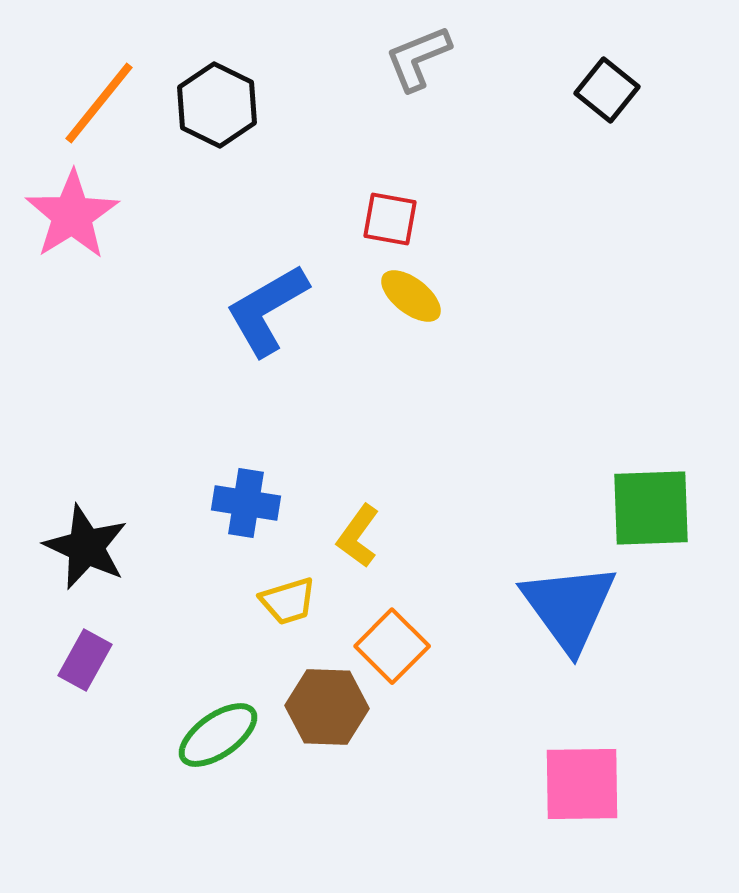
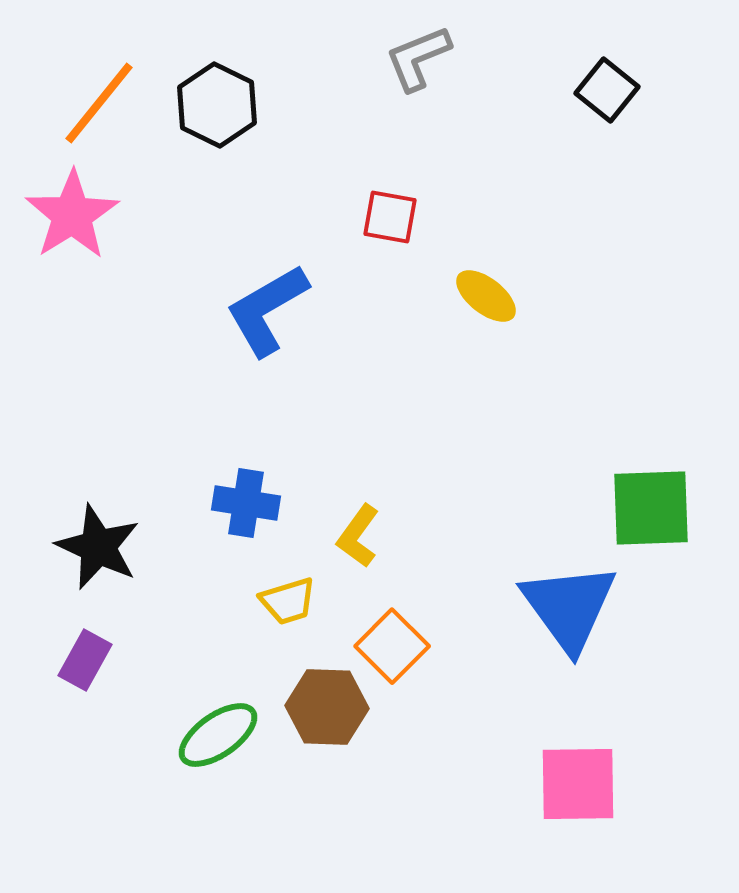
red square: moved 2 px up
yellow ellipse: moved 75 px right
black star: moved 12 px right
pink square: moved 4 px left
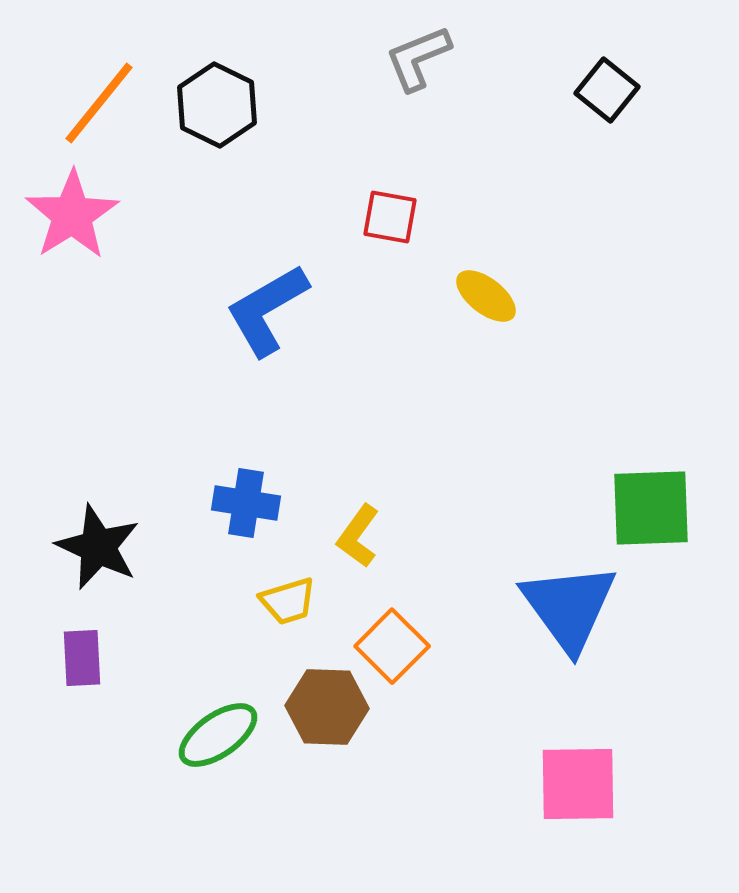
purple rectangle: moved 3 px left, 2 px up; rotated 32 degrees counterclockwise
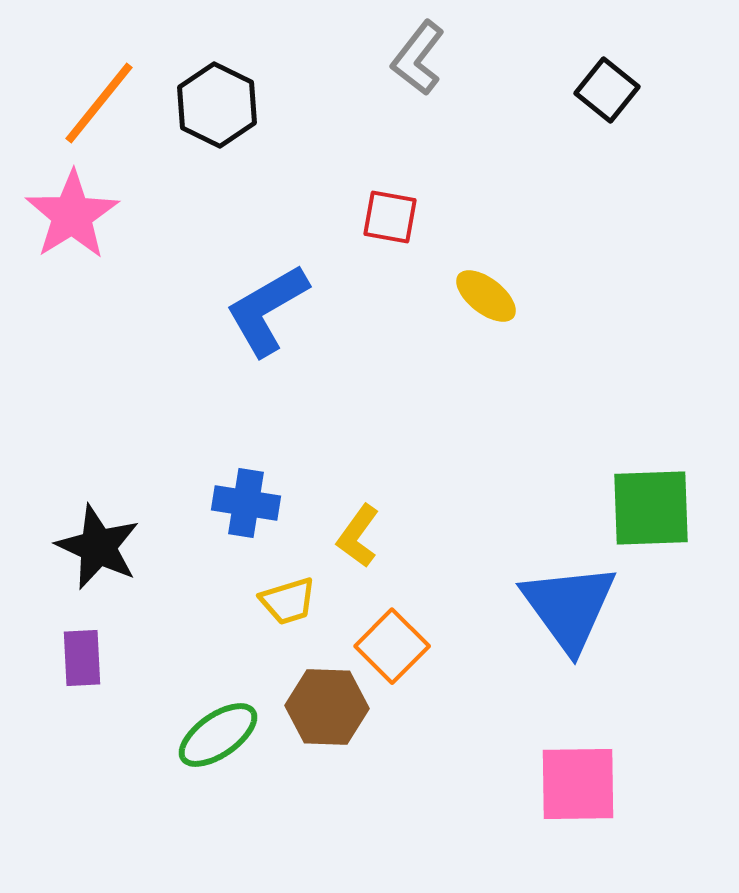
gray L-shape: rotated 30 degrees counterclockwise
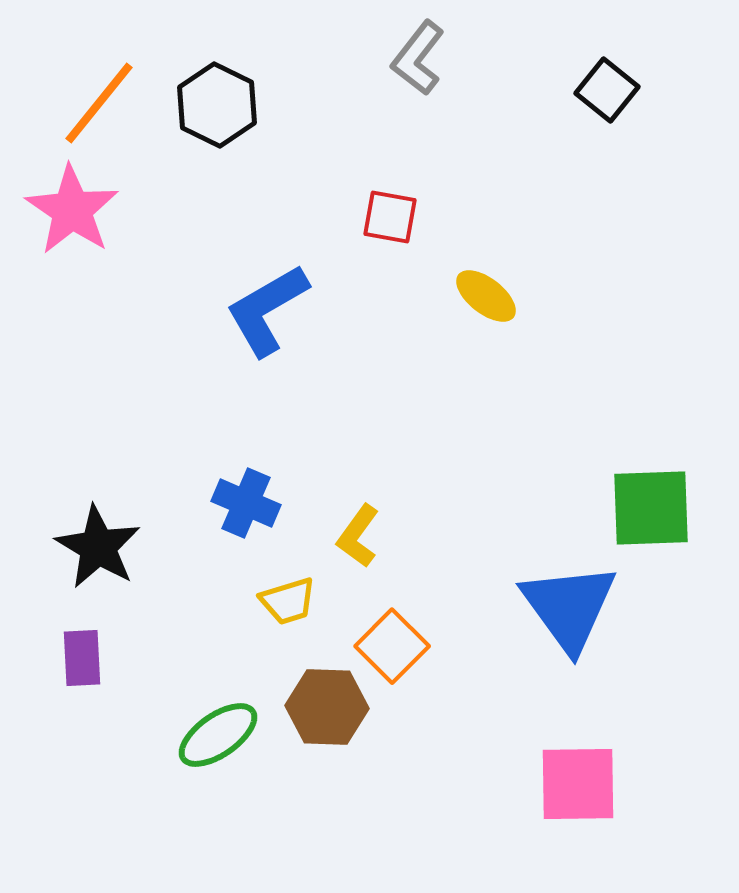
pink star: moved 5 px up; rotated 6 degrees counterclockwise
blue cross: rotated 14 degrees clockwise
black star: rotated 6 degrees clockwise
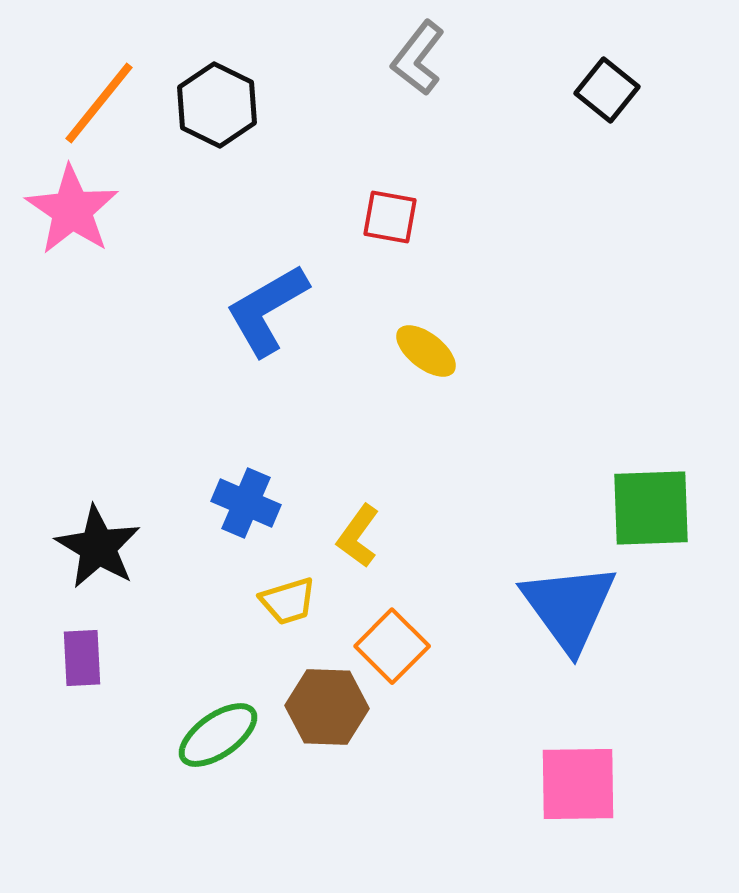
yellow ellipse: moved 60 px left, 55 px down
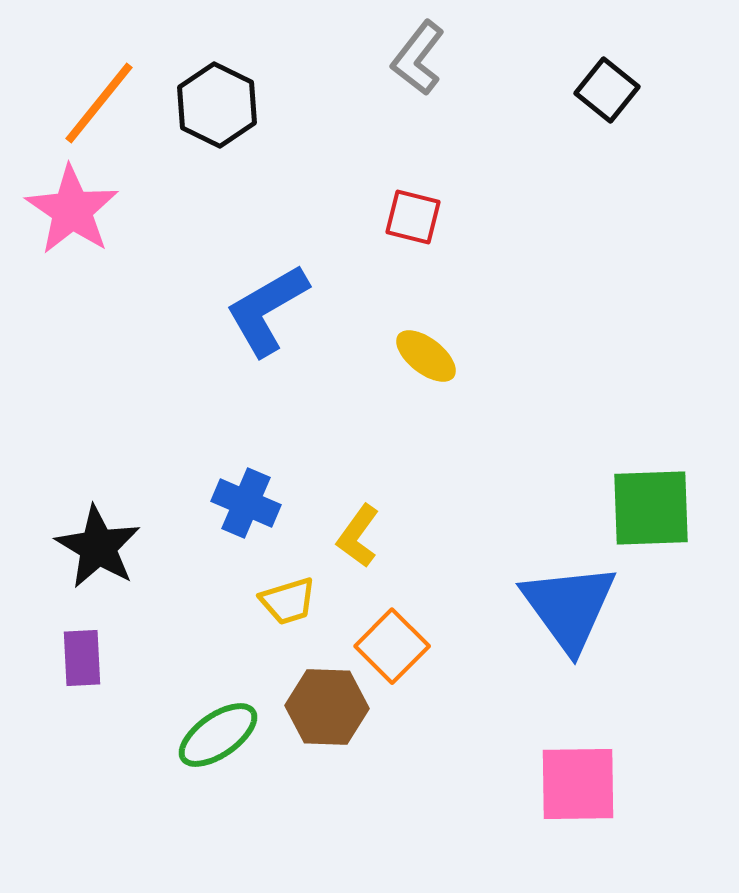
red square: moved 23 px right; rotated 4 degrees clockwise
yellow ellipse: moved 5 px down
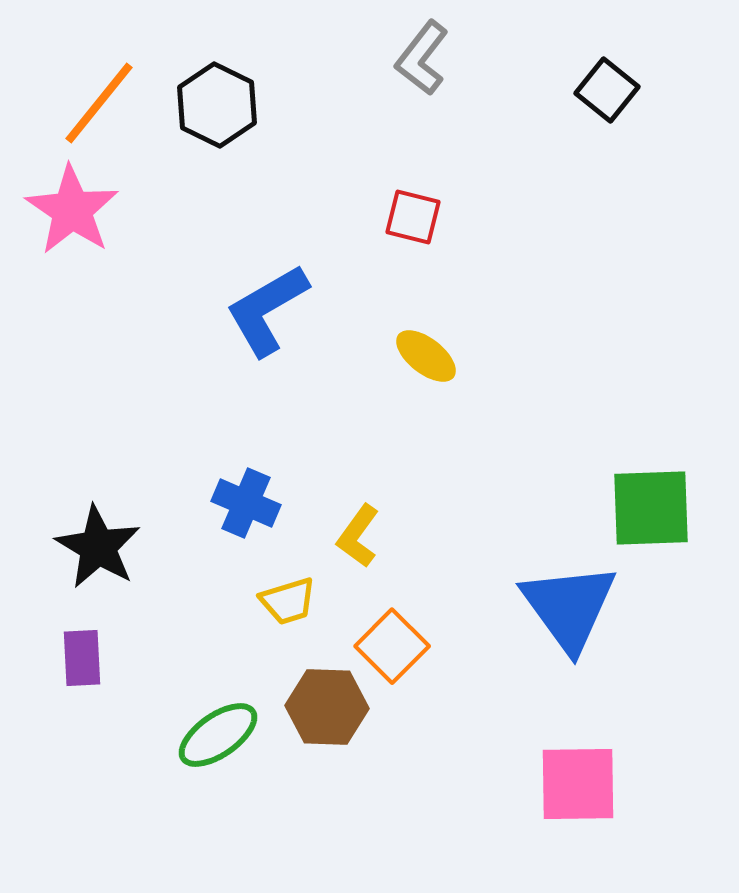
gray L-shape: moved 4 px right
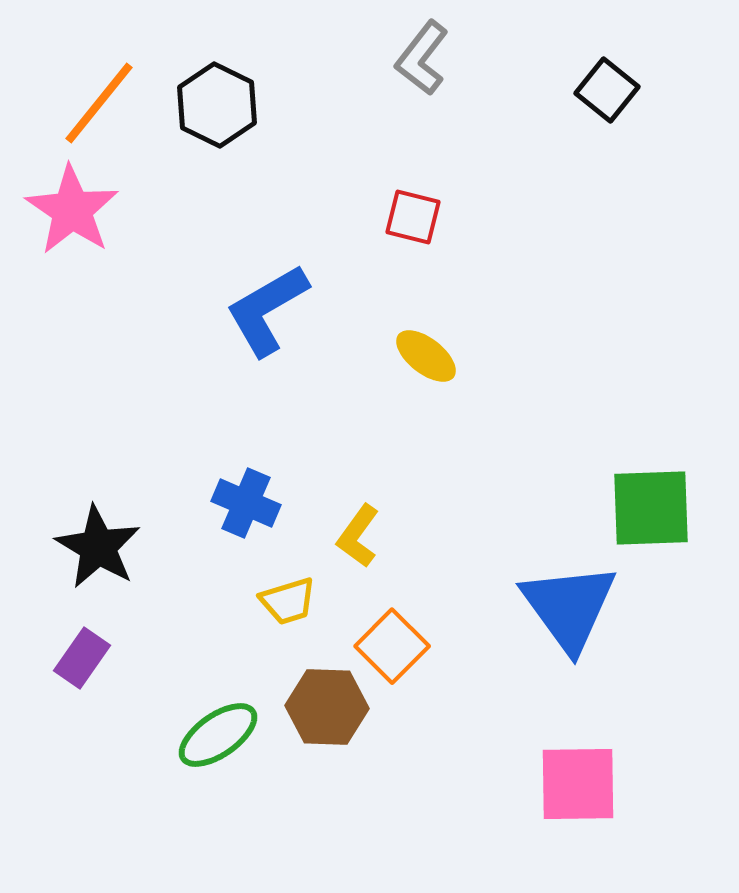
purple rectangle: rotated 38 degrees clockwise
